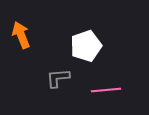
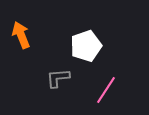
pink line: rotated 52 degrees counterclockwise
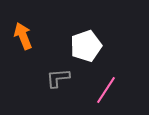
orange arrow: moved 2 px right, 1 px down
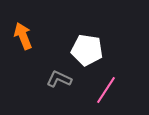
white pentagon: moved 1 px right, 4 px down; rotated 28 degrees clockwise
gray L-shape: moved 1 px right, 1 px down; rotated 30 degrees clockwise
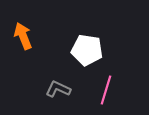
gray L-shape: moved 1 px left, 10 px down
pink line: rotated 16 degrees counterclockwise
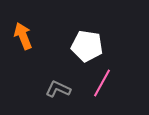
white pentagon: moved 4 px up
pink line: moved 4 px left, 7 px up; rotated 12 degrees clockwise
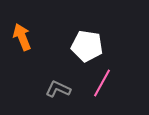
orange arrow: moved 1 px left, 1 px down
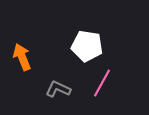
orange arrow: moved 20 px down
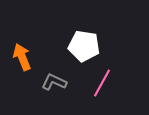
white pentagon: moved 3 px left
gray L-shape: moved 4 px left, 7 px up
